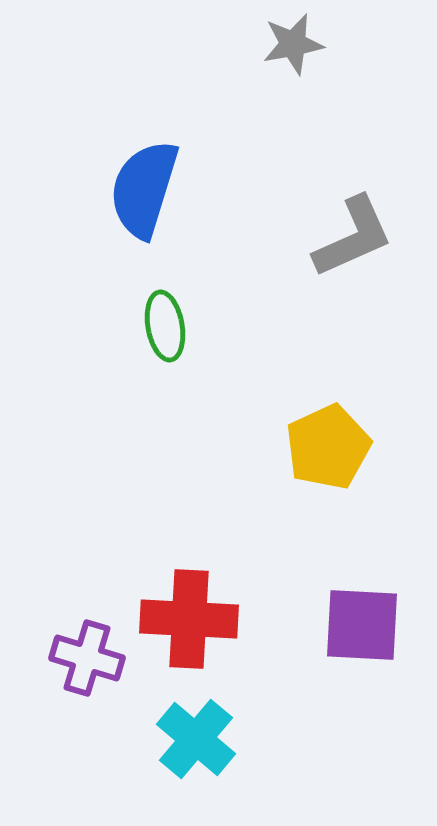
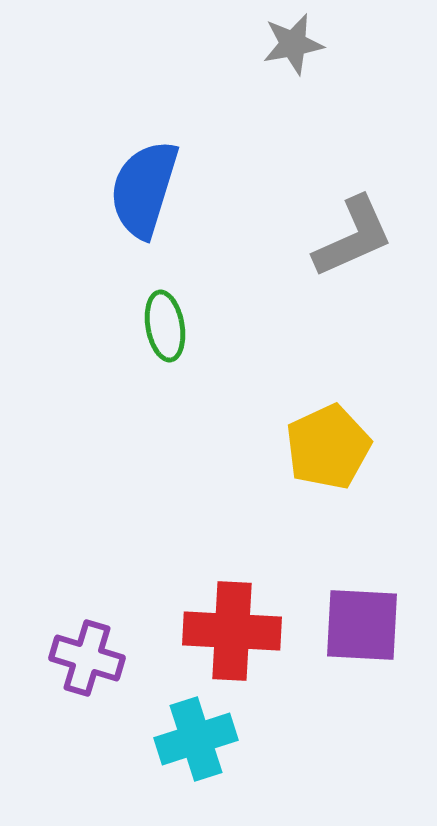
red cross: moved 43 px right, 12 px down
cyan cross: rotated 32 degrees clockwise
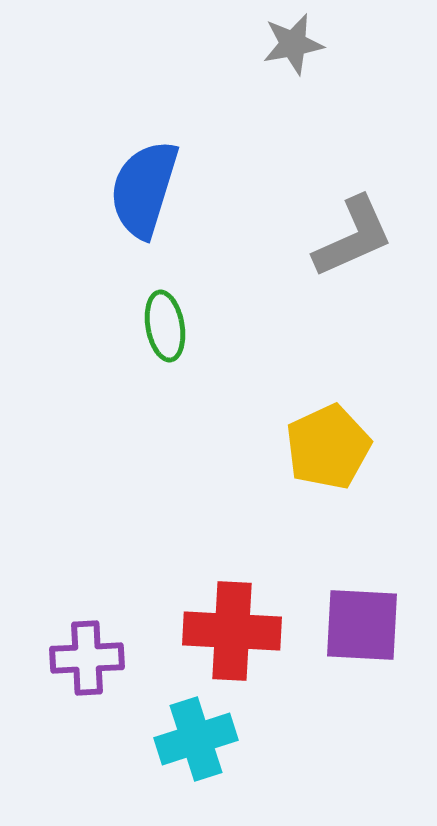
purple cross: rotated 20 degrees counterclockwise
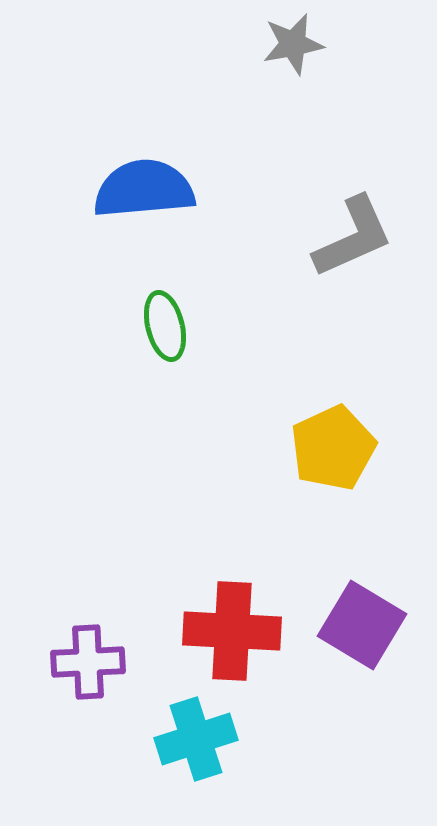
blue semicircle: rotated 68 degrees clockwise
green ellipse: rotated 4 degrees counterclockwise
yellow pentagon: moved 5 px right, 1 px down
purple square: rotated 28 degrees clockwise
purple cross: moved 1 px right, 4 px down
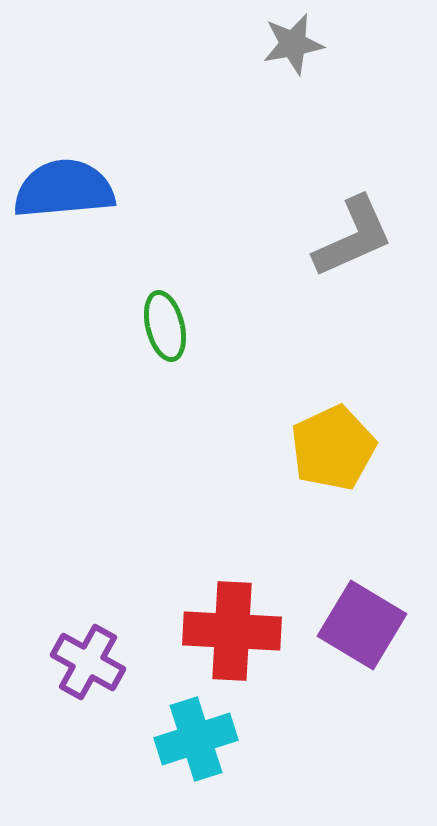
blue semicircle: moved 80 px left
purple cross: rotated 32 degrees clockwise
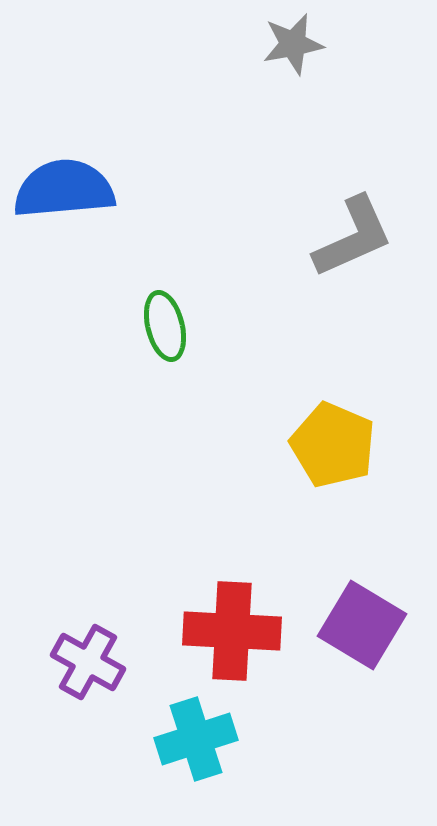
yellow pentagon: moved 3 px up; rotated 24 degrees counterclockwise
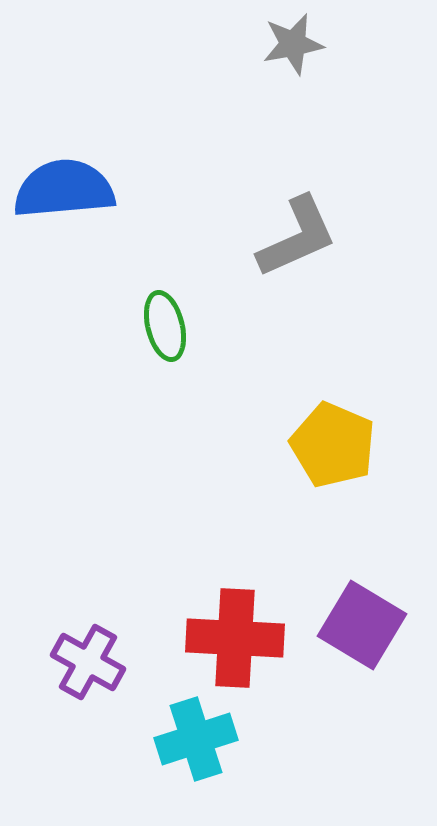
gray L-shape: moved 56 px left
red cross: moved 3 px right, 7 px down
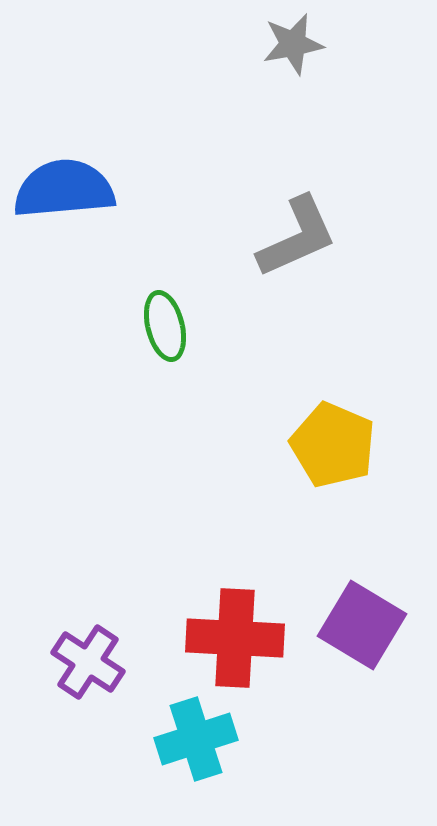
purple cross: rotated 4 degrees clockwise
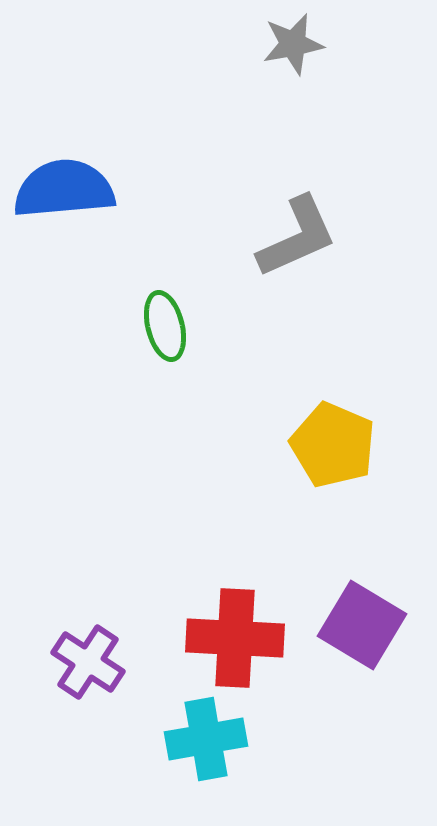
cyan cross: moved 10 px right; rotated 8 degrees clockwise
